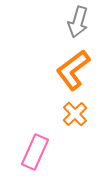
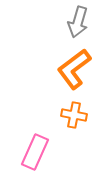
orange L-shape: moved 1 px right, 1 px up
orange cross: moved 1 px left, 1 px down; rotated 35 degrees counterclockwise
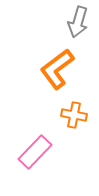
orange L-shape: moved 17 px left
pink rectangle: rotated 20 degrees clockwise
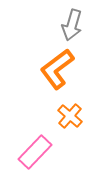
gray arrow: moved 6 px left, 3 px down
orange cross: moved 4 px left, 1 px down; rotated 30 degrees clockwise
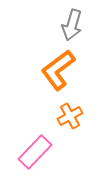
orange L-shape: moved 1 px right, 1 px down
orange cross: rotated 20 degrees clockwise
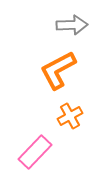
gray arrow: rotated 108 degrees counterclockwise
orange L-shape: rotated 9 degrees clockwise
